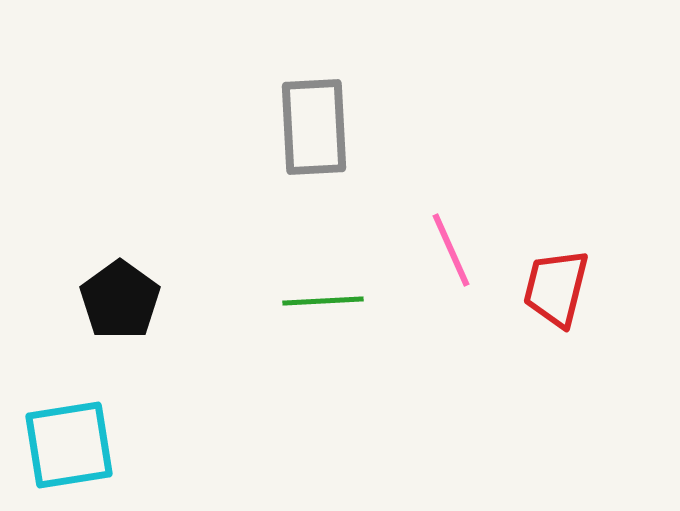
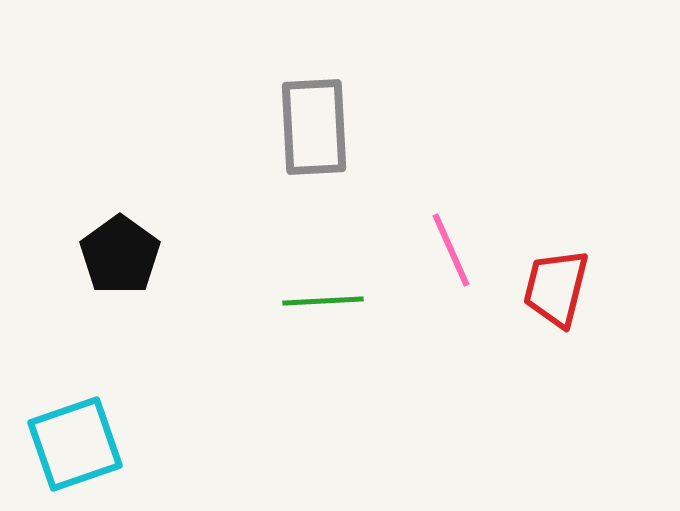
black pentagon: moved 45 px up
cyan square: moved 6 px right, 1 px up; rotated 10 degrees counterclockwise
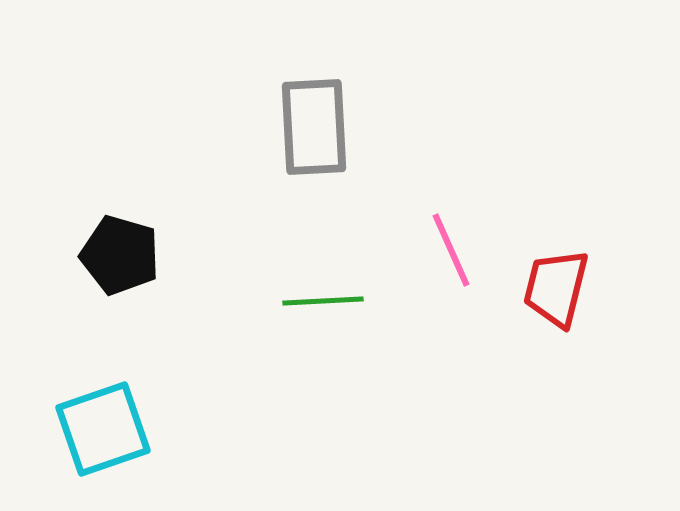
black pentagon: rotated 20 degrees counterclockwise
cyan square: moved 28 px right, 15 px up
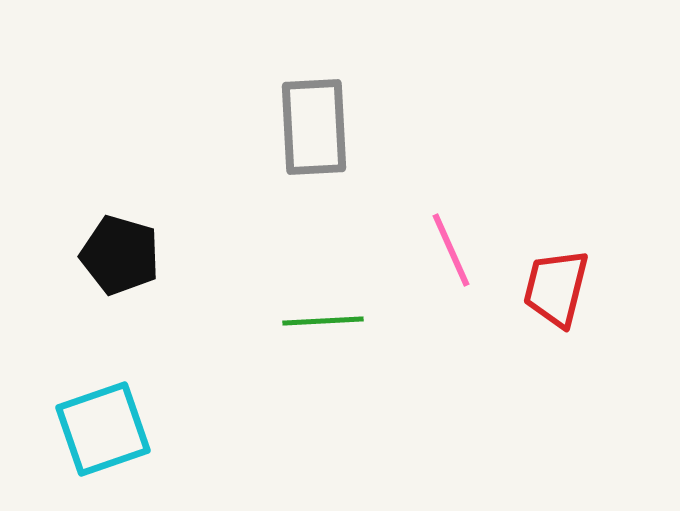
green line: moved 20 px down
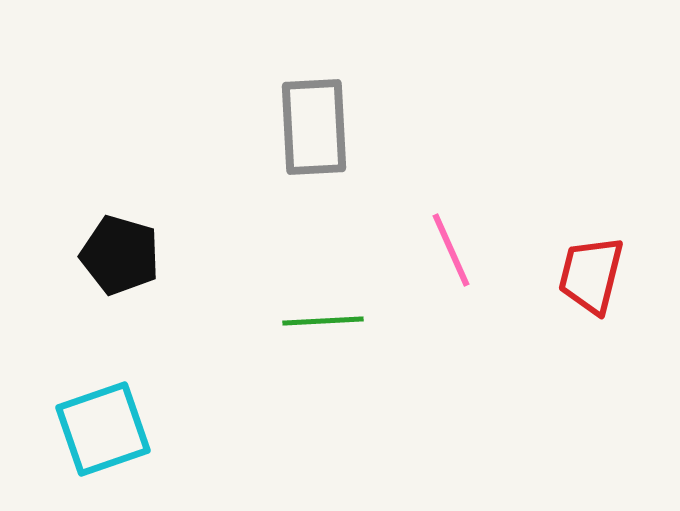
red trapezoid: moved 35 px right, 13 px up
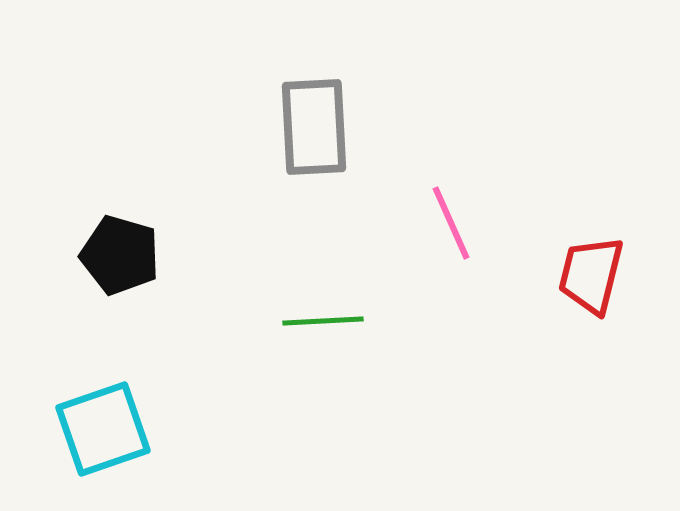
pink line: moved 27 px up
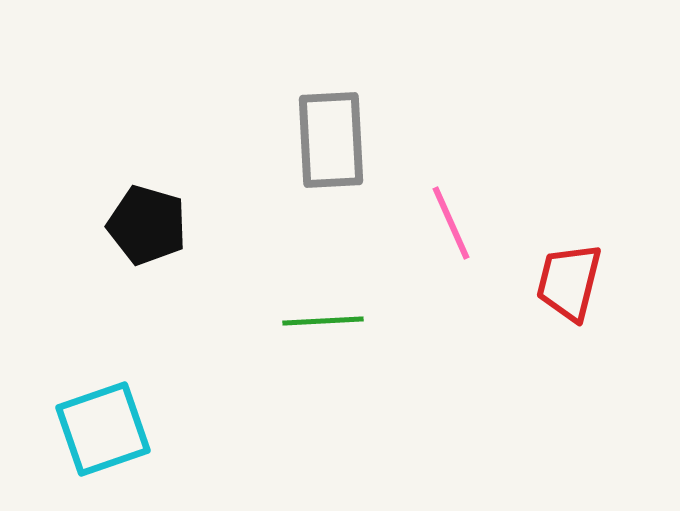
gray rectangle: moved 17 px right, 13 px down
black pentagon: moved 27 px right, 30 px up
red trapezoid: moved 22 px left, 7 px down
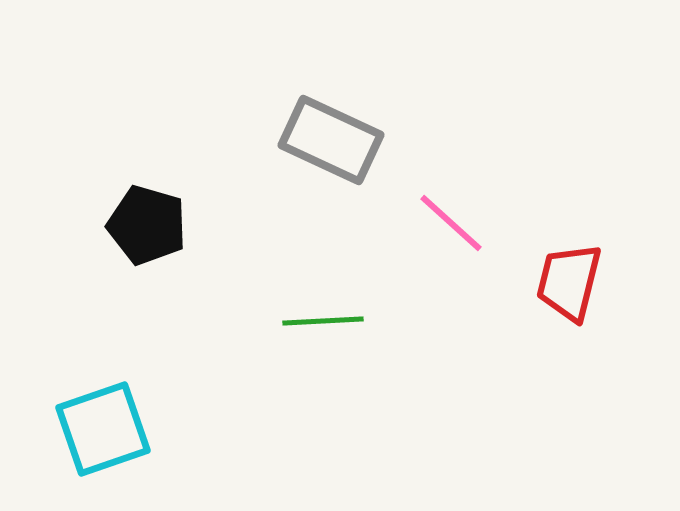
gray rectangle: rotated 62 degrees counterclockwise
pink line: rotated 24 degrees counterclockwise
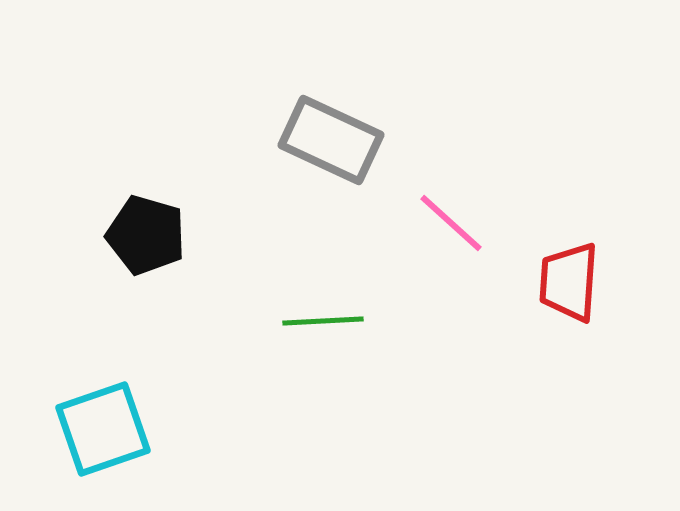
black pentagon: moved 1 px left, 10 px down
red trapezoid: rotated 10 degrees counterclockwise
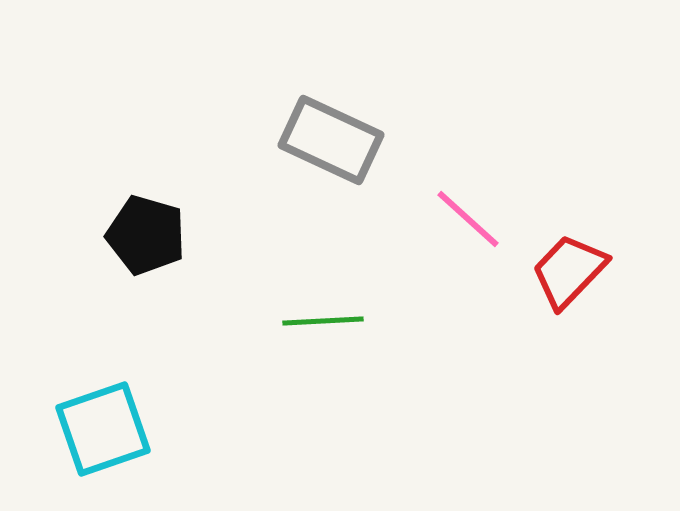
pink line: moved 17 px right, 4 px up
red trapezoid: moved 11 px up; rotated 40 degrees clockwise
